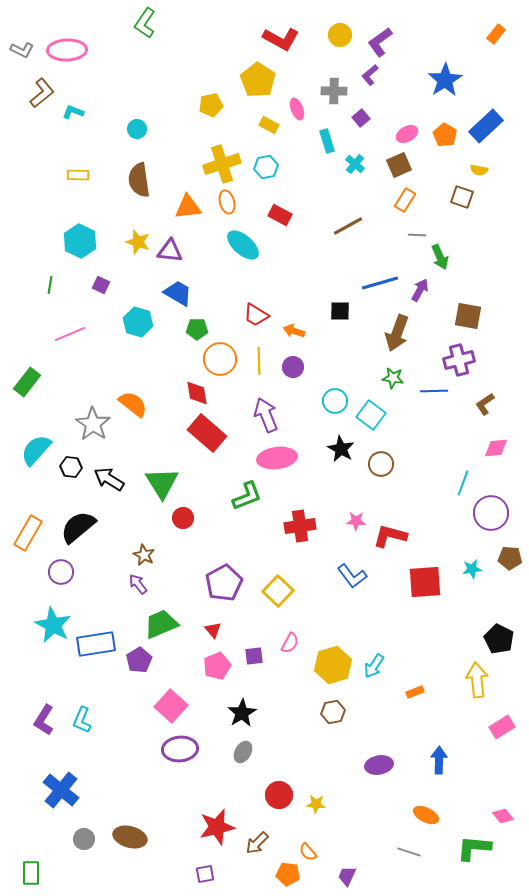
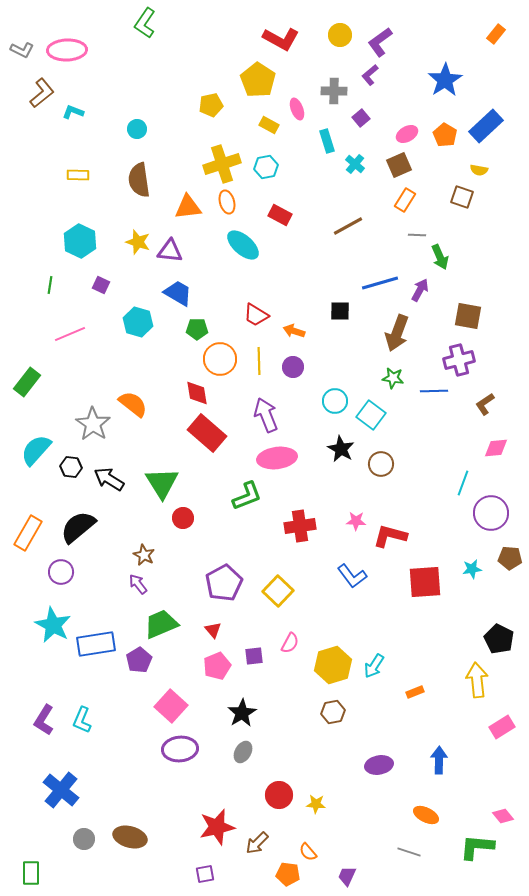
green L-shape at (474, 848): moved 3 px right, 1 px up
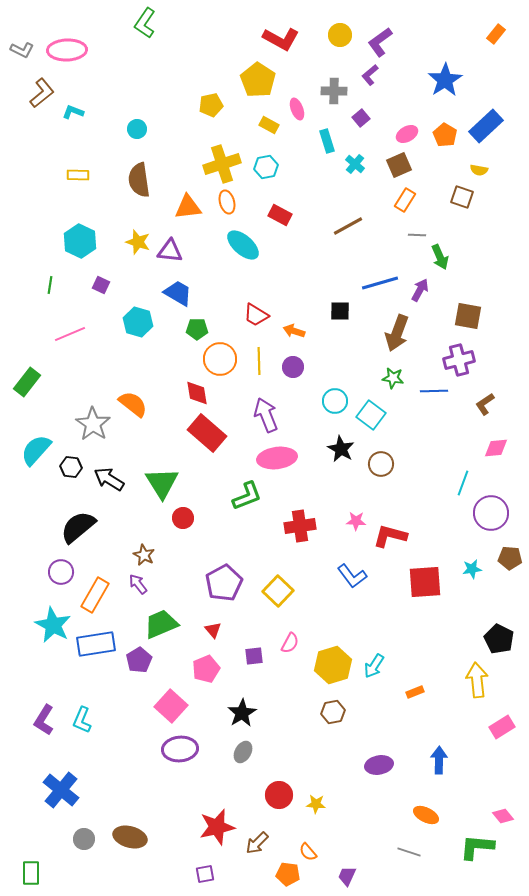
orange rectangle at (28, 533): moved 67 px right, 62 px down
pink pentagon at (217, 666): moved 11 px left, 3 px down
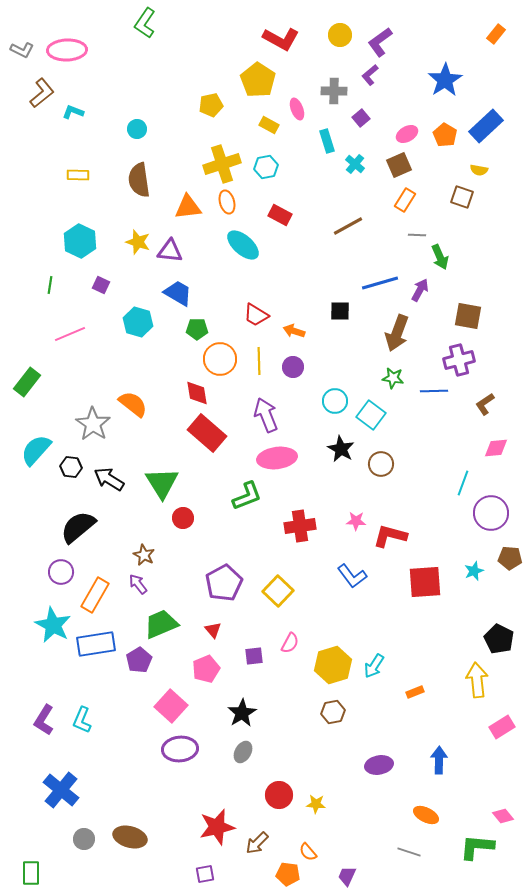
cyan star at (472, 569): moved 2 px right, 2 px down; rotated 12 degrees counterclockwise
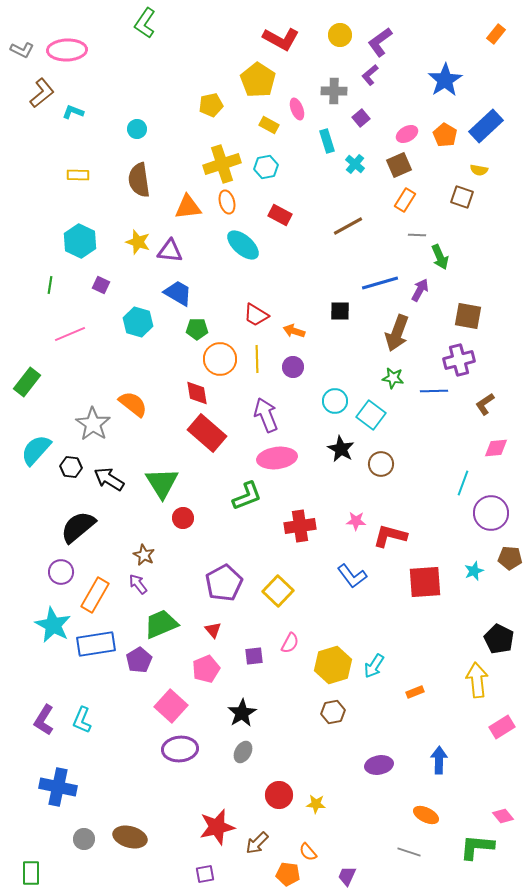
yellow line at (259, 361): moved 2 px left, 2 px up
blue cross at (61, 790): moved 3 px left, 3 px up; rotated 27 degrees counterclockwise
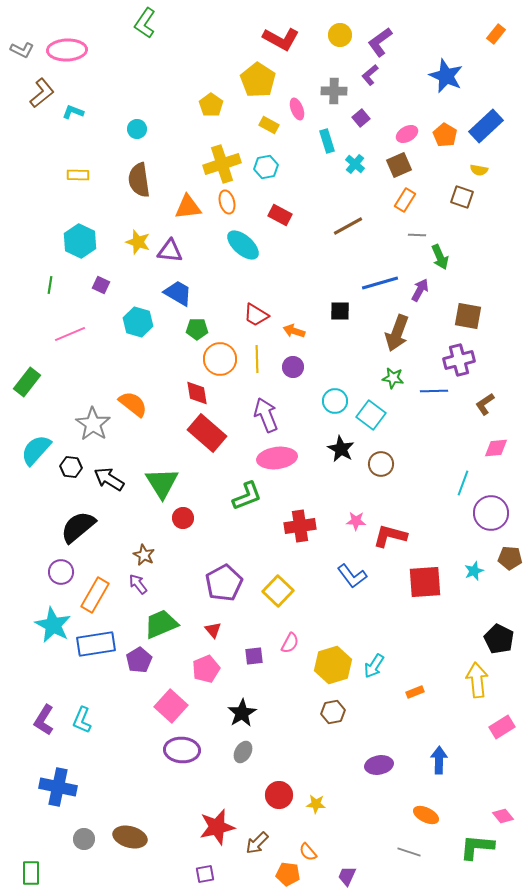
blue star at (445, 80): moved 1 px right, 4 px up; rotated 16 degrees counterclockwise
yellow pentagon at (211, 105): rotated 25 degrees counterclockwise
purple ellipse at (180, 749): moved 2 px right, 1 px down; rotated 8 degrees clockwise
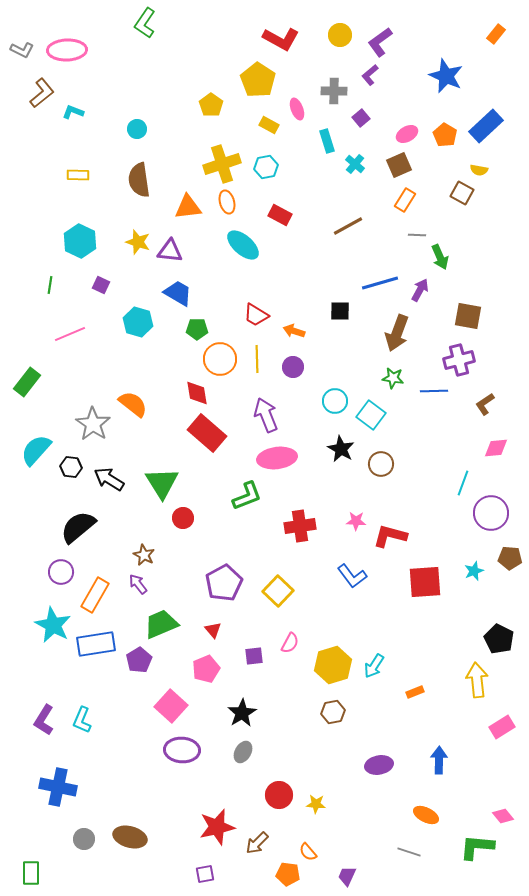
brown square at (462, 197): moved 4 px up; rotated 10 degrees clockwise
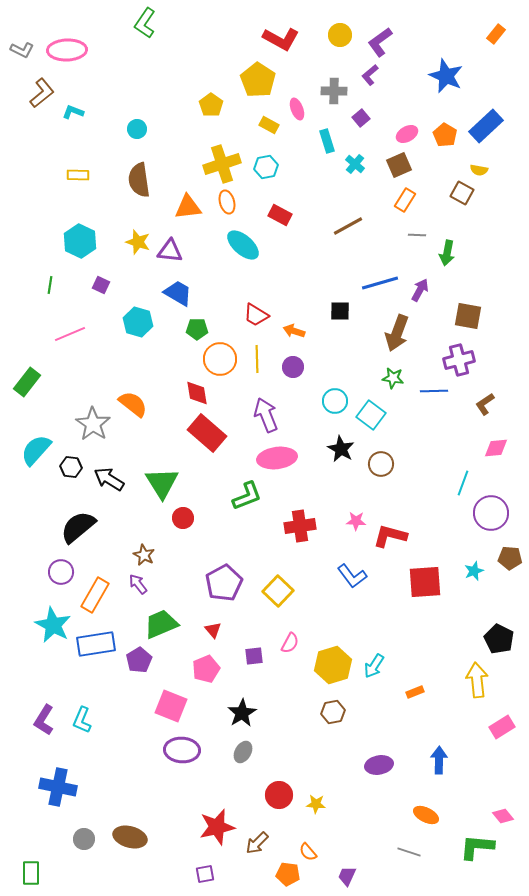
green arrow at (440, 257): moved 7 px right, 4 px up; rotated 35 degrees clockwise
pink square at (171, 706): rotated 20 degrees counterclockwise
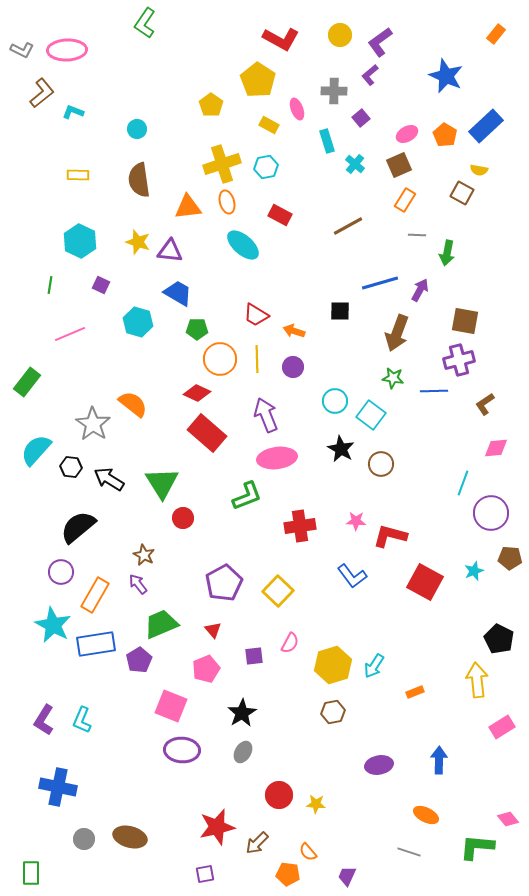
brown square at (468, 316): moved 3 px left, 5 px down
red diamond at (197, 393): rotated 56 degrees counterclockwise
red square at (425, 582): rotated 33 degrees clockwise
pink diamond at (503, 816): moved 5 px right, 3 px down
